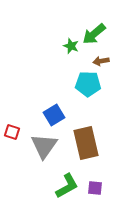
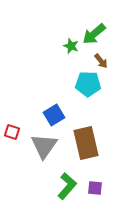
brown arrow: rotated 119 degrees counterclockwise
green L-shape: rotated 20 degrees counterclockwise
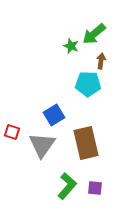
brown arrow: rotated 133 degrees counterclockwise
gray triangle: moved 2 px left, 1 px up
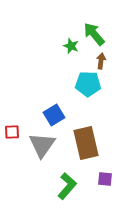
green arrow: rotated 90 degrees clockwise
red square: rotated 21 degrees counterclockwise
purple square: moved 10 px right, 9 px up
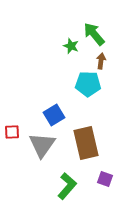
purple square: rotated 14 degrees clockwise
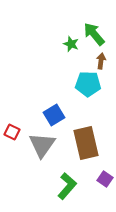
green star: moved 2 px up
red square: rotated 28 degrees clockwise
purple square: rotated 14 degrees clockwise
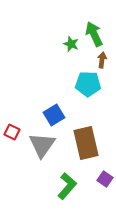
green arrow: rotated 15 degrees clockwise
brown arrow: moved 1 px right, 1 px up
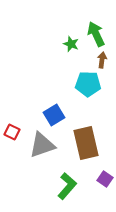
green arrow: moved 2 px right
gray triangle: rotated 36 degrees clockwise
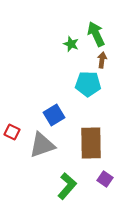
brown rectangle: moved 5 px right; rotated 12 degrees clockwise
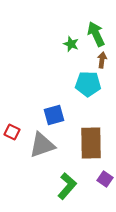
blue square: rotated 15 degrees clockwise
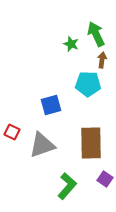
blue square: moved 3 px left, 10 px up
